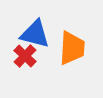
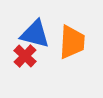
orange trapezoid: moved 6 px up
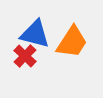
orange trapezoid: rotated 30 degrees clockwise
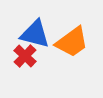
orange trapezoid: rotated 21 degrees clockwise
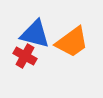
red cross: rotated 15 degrees counterclockwise
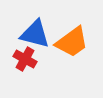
red cross: moved 3 px down
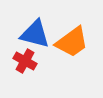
red cross: moved 2 px down
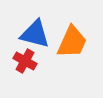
orange trapezoid: rotated 30 degrees counterclockwise
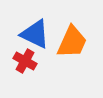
blue triangle: rotated 12 degrees clockwise
